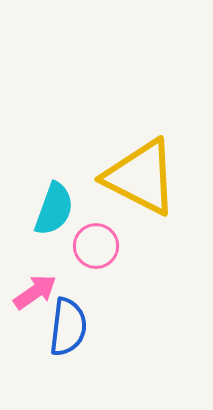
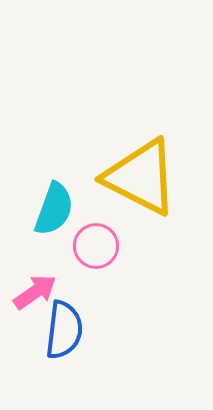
blue semicircle: moved 4 px left, 3 px down
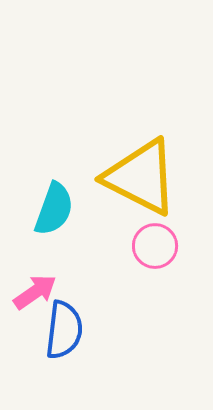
pink circle: moved 59 px right
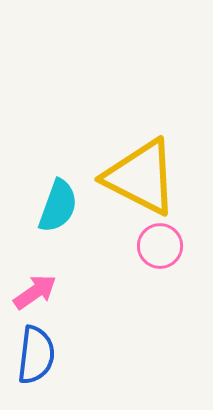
cyan semicircle: moved 4 px right, 3 px up
pink circle: moved 5 px right
blue semicircle: moved 28 px left, 25 px down
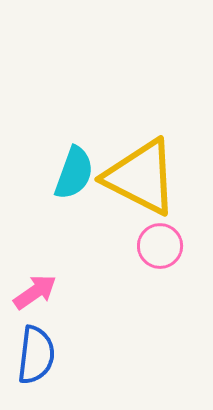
cyan semicircle: moved 16 px right, 33 px up
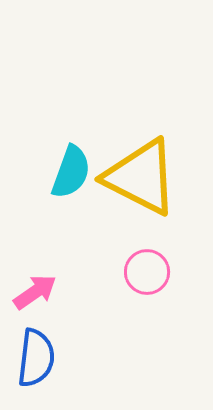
cyan semicircle: moved 3 px left, 1 px up
pink circle: moved 13 px left, 26 px down
blue semicircle: moved 3 px down
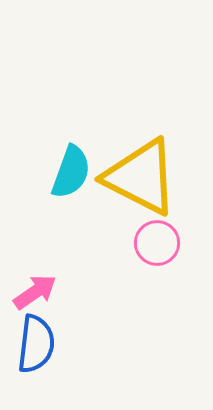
pink circle: moved 10 px right, 29 px up
blue semicircle: moved 14 px up
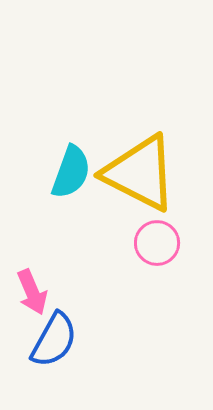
yellow triangle: moved 1 px left, 4 px up
pink arrow: moved 3 px left; rotated 102 degrees clockwise
blue semicircle: moved 18 px right, 4 px up; rotated 22 degrees clockwise
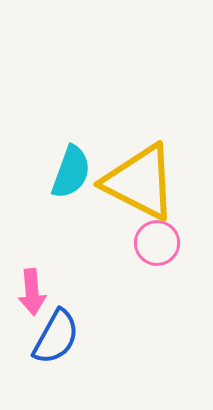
yellow triangle: moved 9 px down
pink arrow: rotated 18 degrees clockwise
blue semicircle: moved 2 px right, 3 px up
